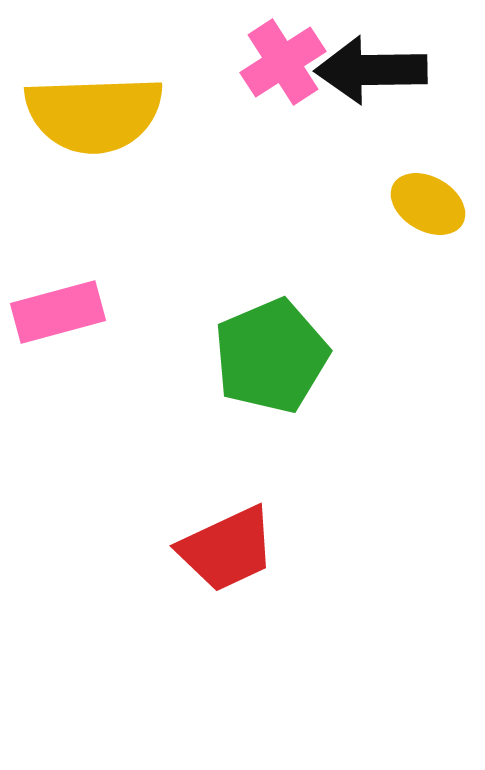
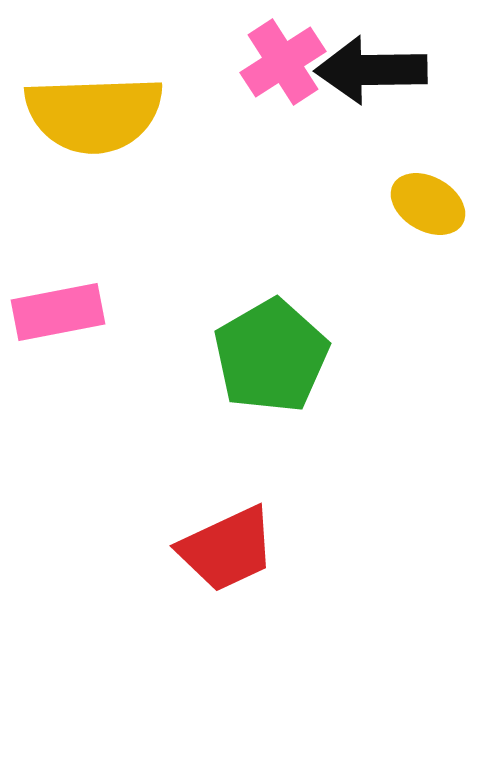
pink rectangle: rotated 4 degrees clockwise
green pentagon: rotated 7 degrees counterclockwise
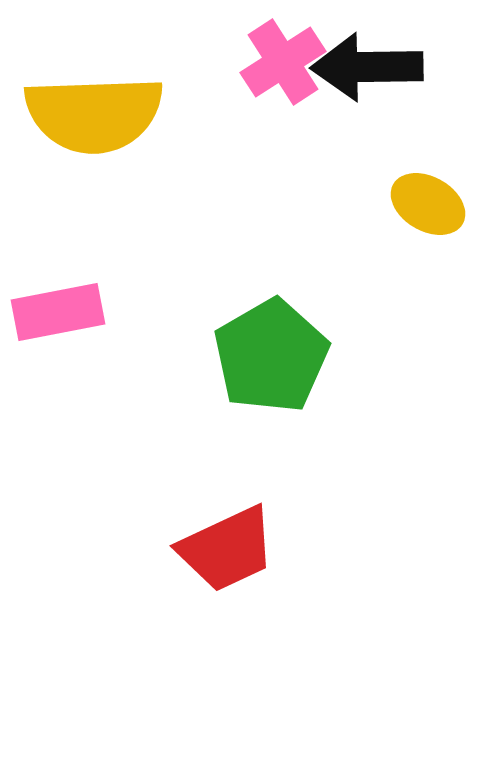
black arrow: moved 4 px left, 3 px up
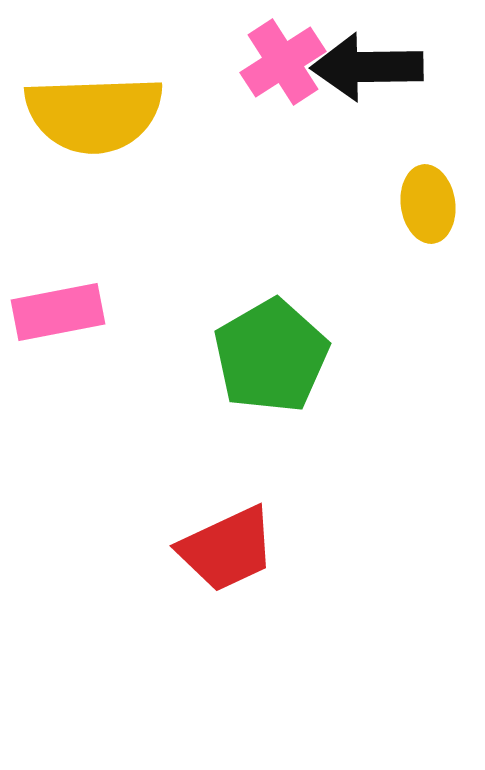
yellow ellipse: rotated 52 degrees clockwise
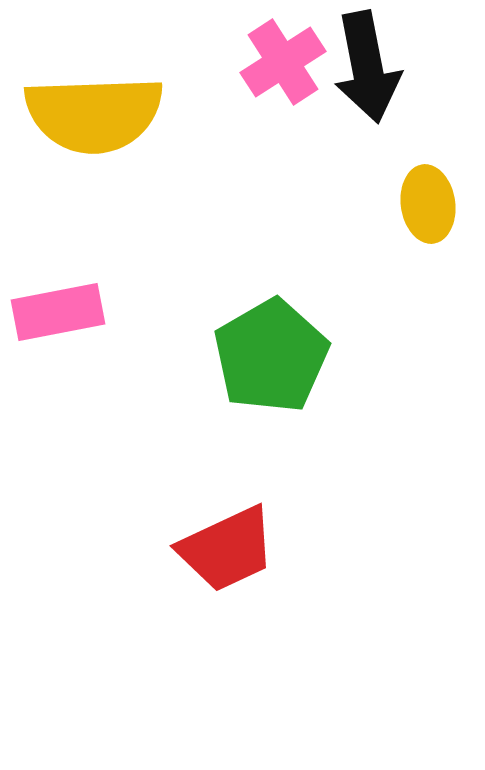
black arrow: rotated 100 degrees counterclockwise
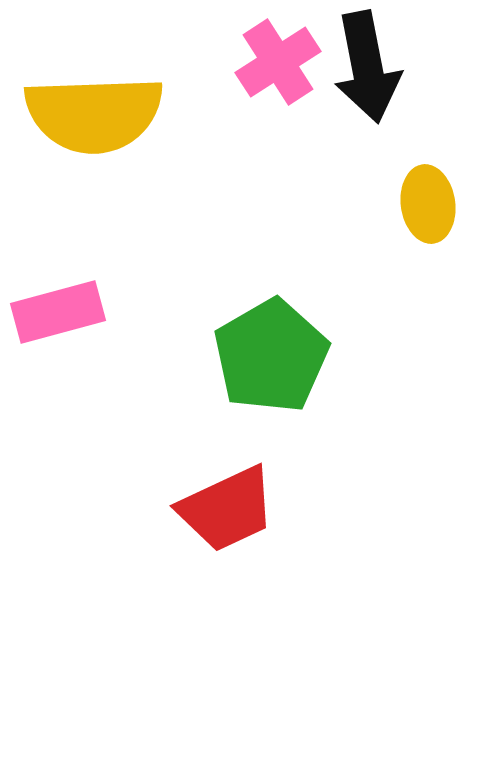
pink cross: moved 5 px left
pink rectangle: rotated 4 degrees counterclockwise
red trapezoid: moved 40 px up
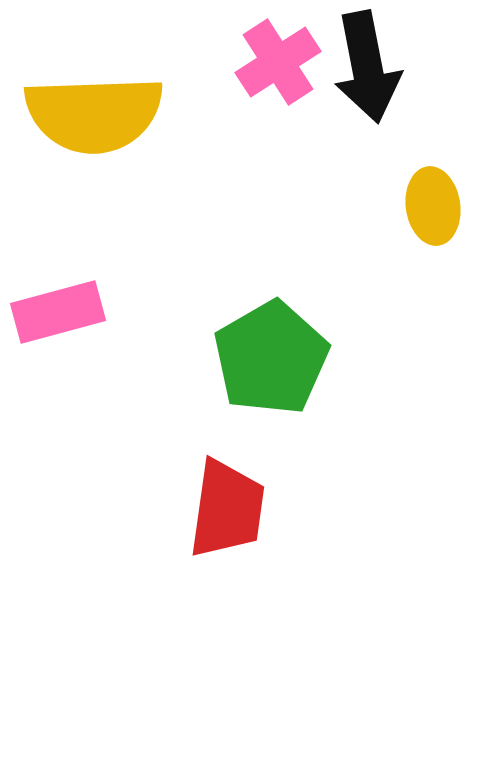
yellow ellipse: moved 5 px right, 2 px down
green pentagon: moved 2 px down
red trapezoid: rotated 57 degrees counterclockwise
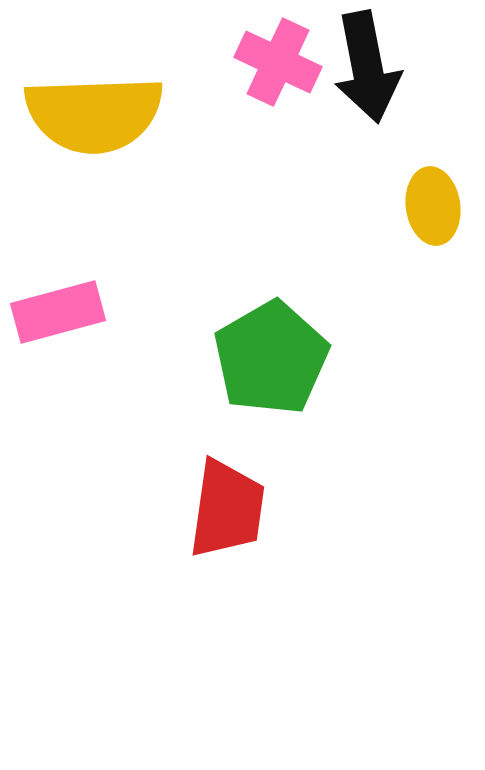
pink cross: rotated 32 degrees counterclockwise
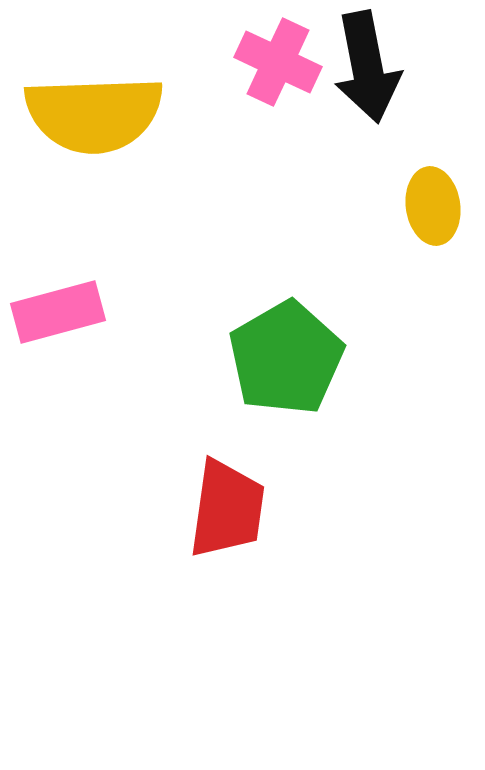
green pentagon: moved 15 px right
